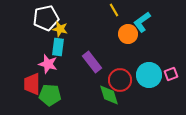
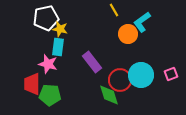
cyan circle: moved 8 px left
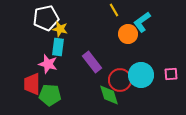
pink square: rotated 16 degrees clockwise
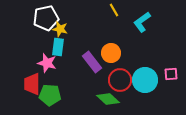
orange circle: moved 17 px left, 19 px down
pink star: moved 1 px left, 1 px up
cyan circle: moved 4 px right, 5 px down
green diamond: moved 1 px left, 4 px down; rotated 30 degrees counterclockwise
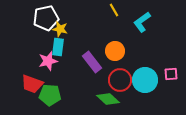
orange circle: moved 4 px right, 2 px up
pink star: moved 1 px right, 2 px up; rotated 30 degrees counterclockwise
red trapezoid: rotated 70 degrees counterclockwise
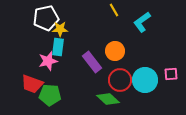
yellow star: rotated 14 degrees counterclockwise
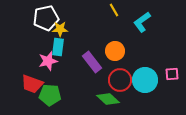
pink square: moved 1 px right
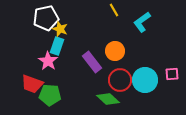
yellow star: rotated 21 degrees clockwise
cyan rectangle: moved 1 px left, 1 px up; rotated 12 degrees clockwise
pink star: rotated 24 degrees counterclockwise
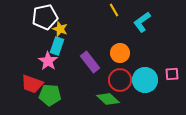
white pentagon: moved 1 px left, 1 px up
orange circle: moved 5 px right, 2 px down
purple rectangle: moved 2 px left
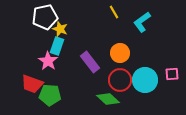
yellow line: moved 2 px down
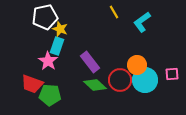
orange circle: moved 17 px right, 12 px down
green diamond: moved 13 px left, 14 px up
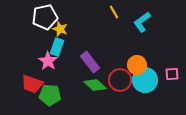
cyan rectangle: moved 1 px down
